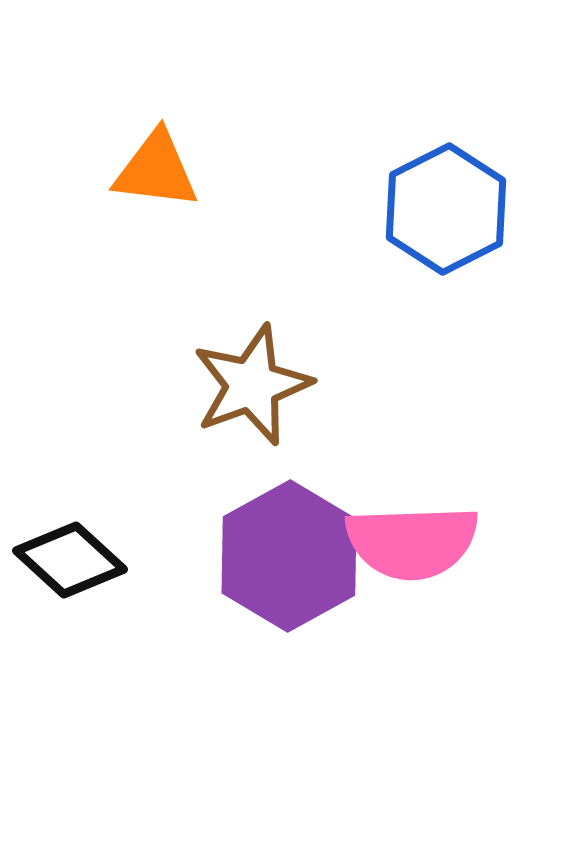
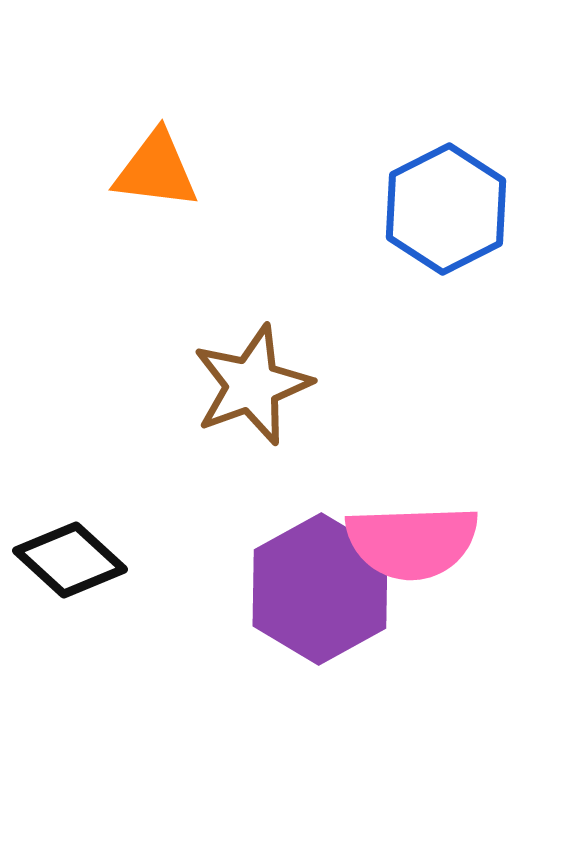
purple hexagon: moved 31 px right, 33 px down
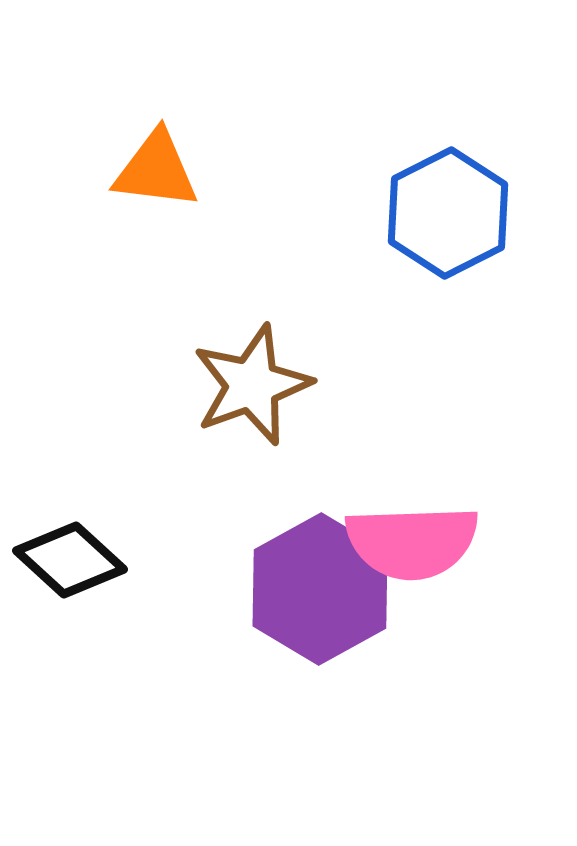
blue hexagon: moved 2 px right, 4 px down
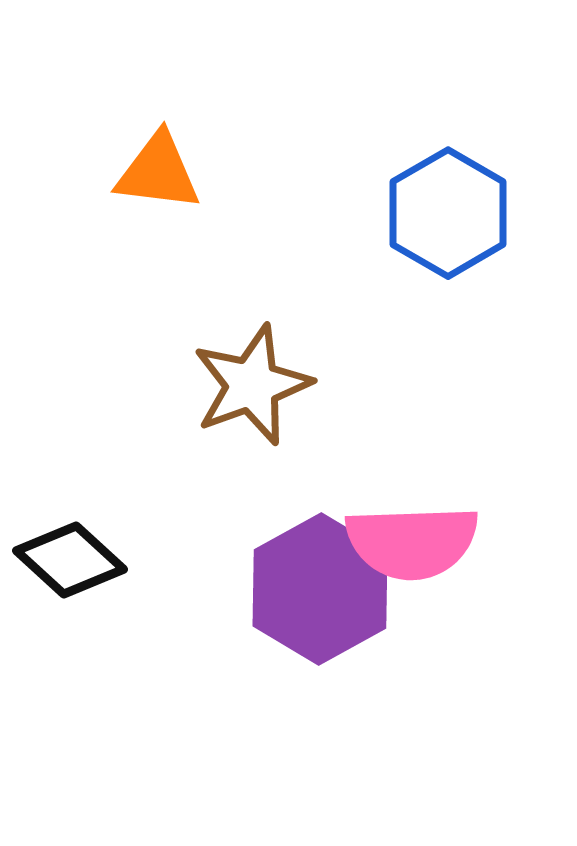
orange triangle: moved 2 px right, 2 px down
blue hexagon: rotated 3 degrees counterclockwise
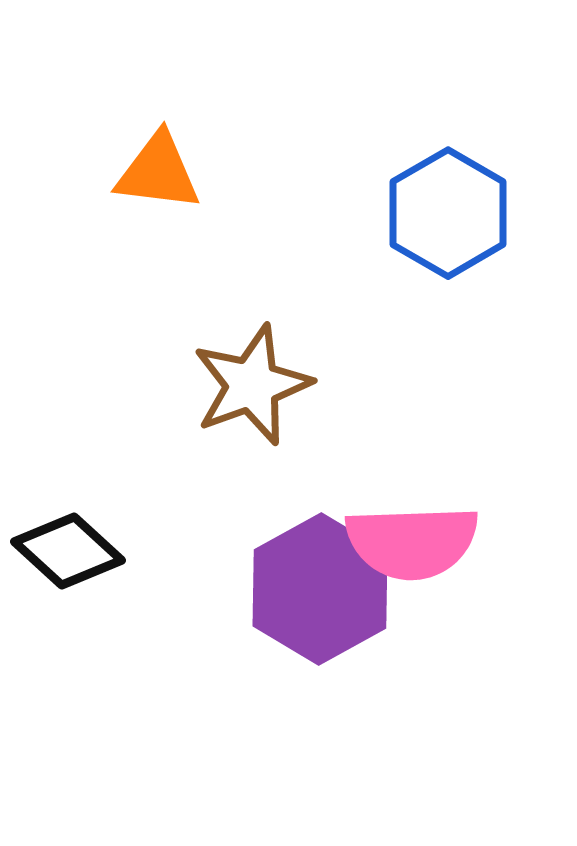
black diamond: moved 2 px left, 9 px up
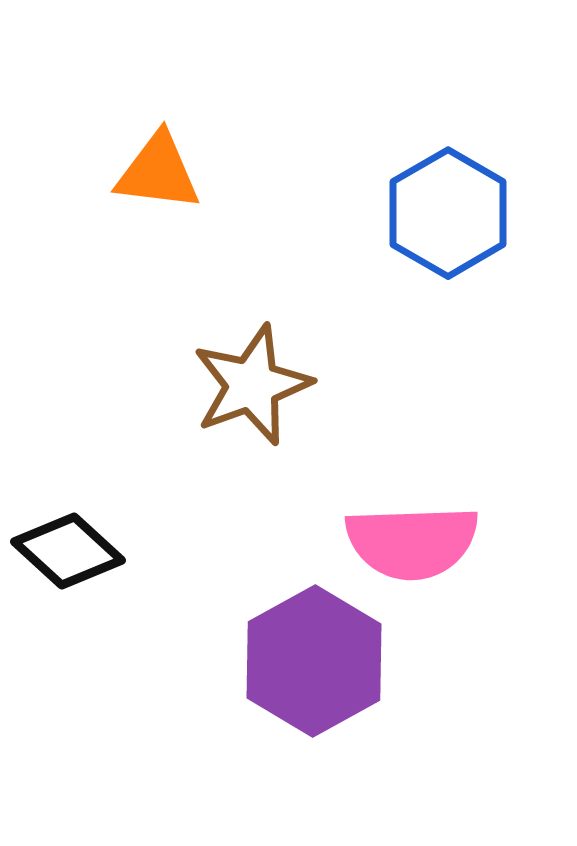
purple hexagon: moved 6 px left, 72 px down
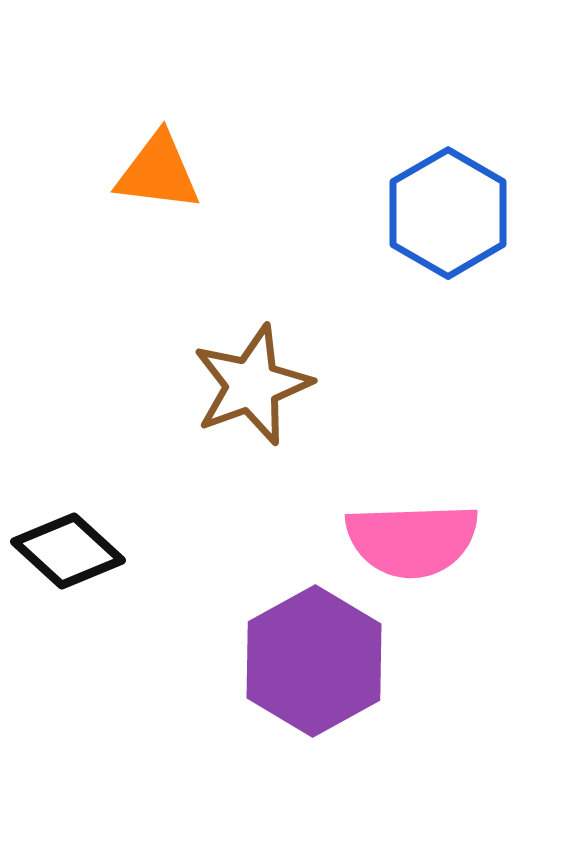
pink semicircle: moved 2 px up
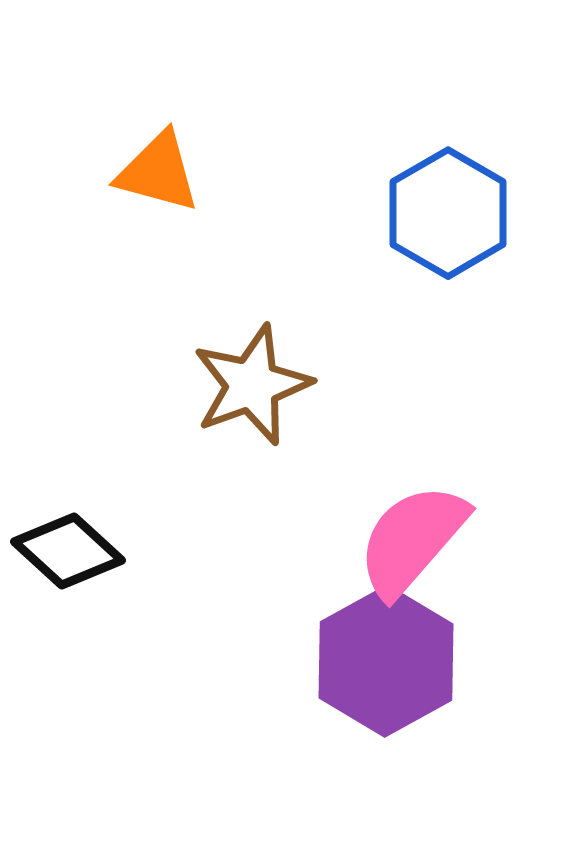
orange triangle: rotated 8 degrees clockwise
pink semicircle: rotated 133 degrees clockwise
purple hexagon: moved 72 px right
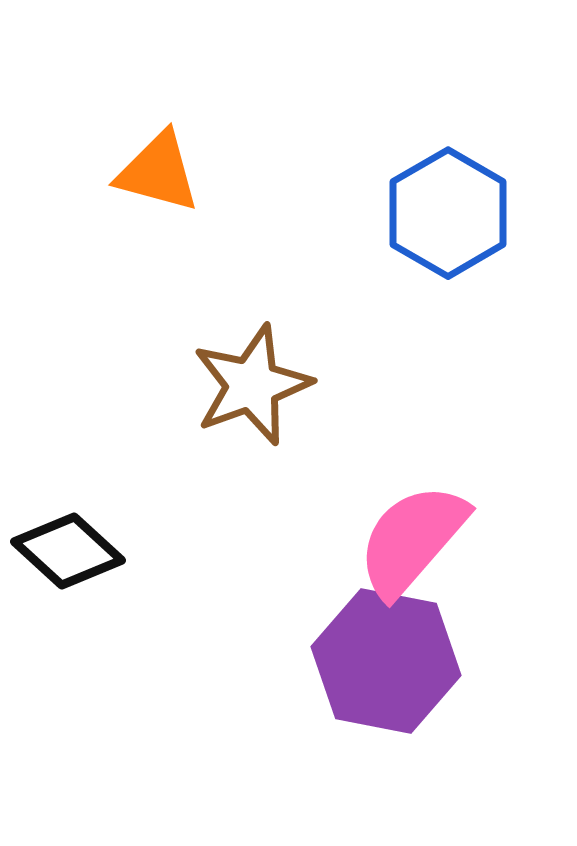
purple hexagon: rotated 20 degrees counterclockwise
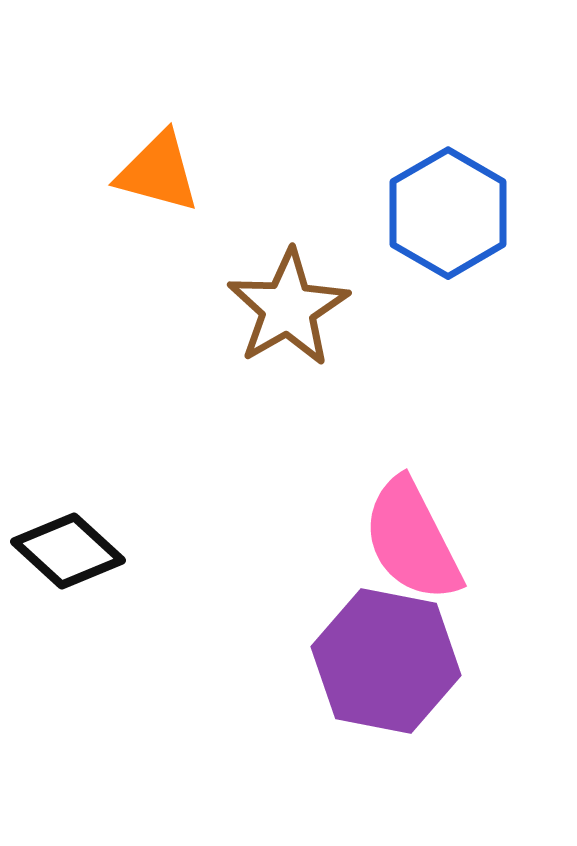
brown star: moved 36 px right, 77 px up; rotated 10 degrees counterclockwise
pink semicircle: rotated 68 degrees counterclockwise
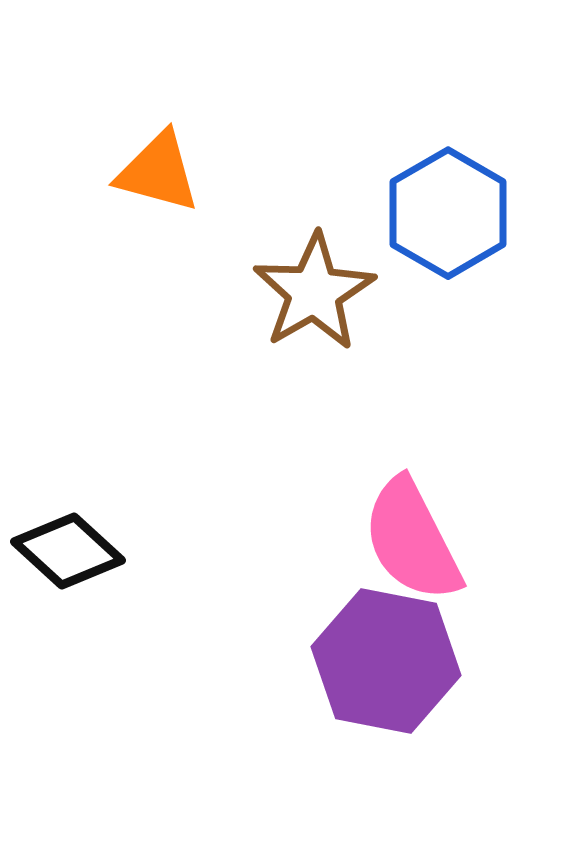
brown star: moved 26 px right, 16 px up
